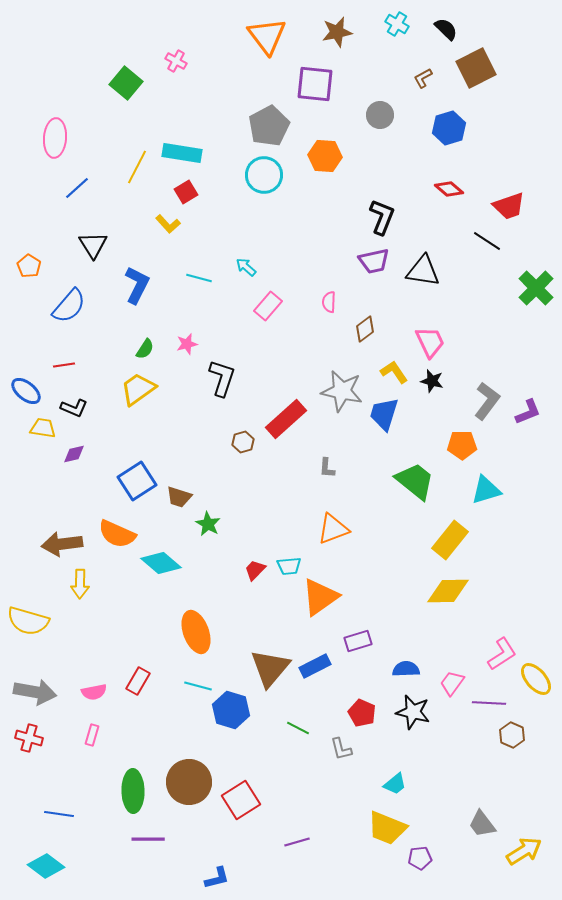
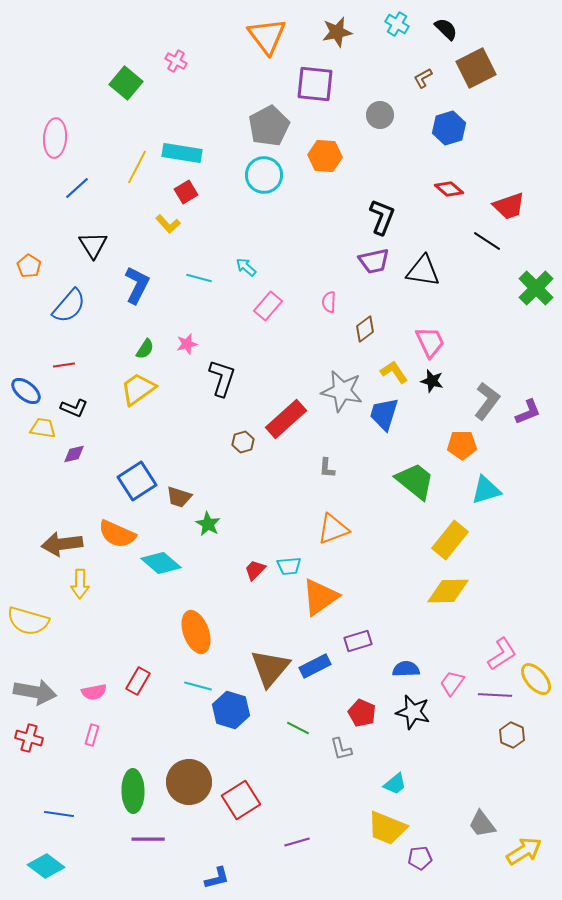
purple line at (489, 703): moved 6 px right, 8 px up
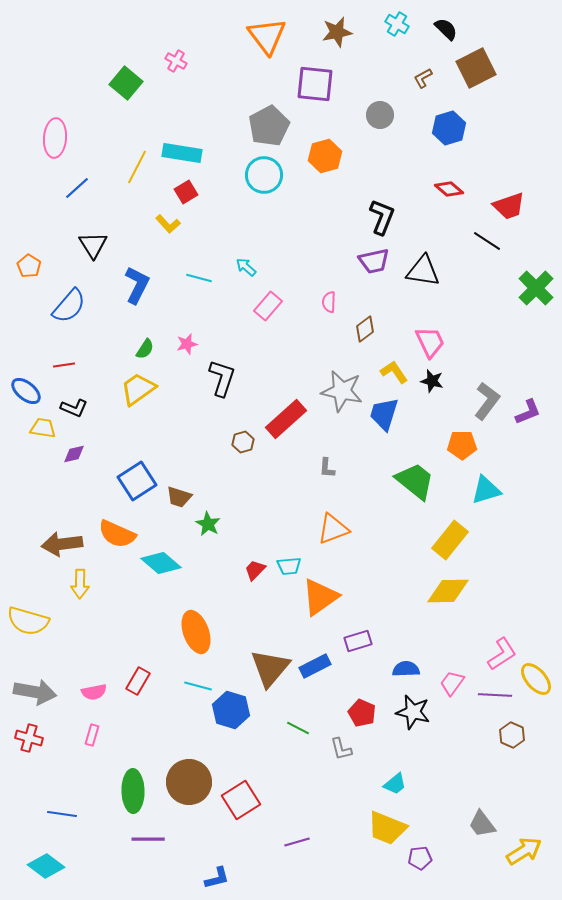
orange hexagon at (325, 156): rotated 20 degrees counterclockwise
blue line at (59, 814): moved 3 px right
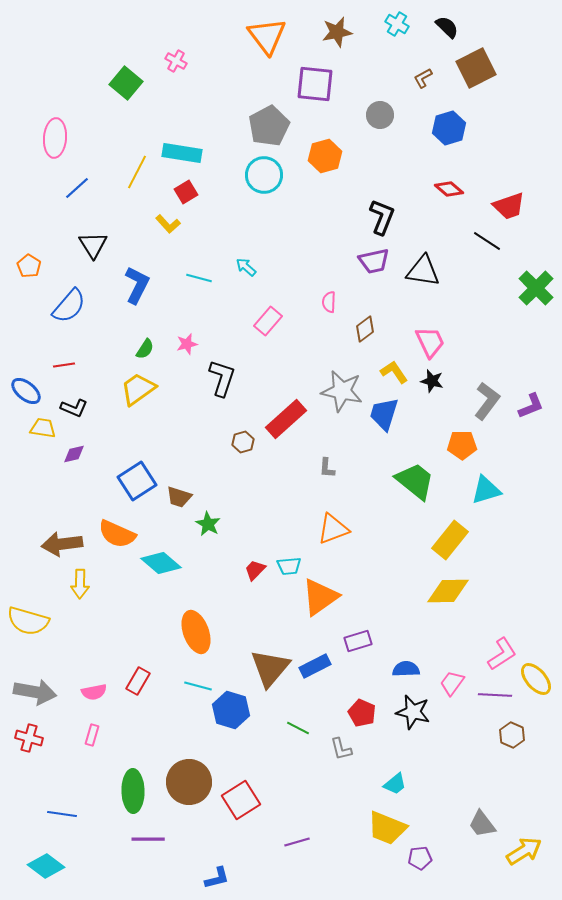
black semicircle at (446, 29): moved 1 px right, 2 px up
yellow line at (137, 167): moved 5 px down
pink rectangle at (268, 306): moved 15 px down
purple L-shape at (528, 412): moved 3 px right, 6 px up
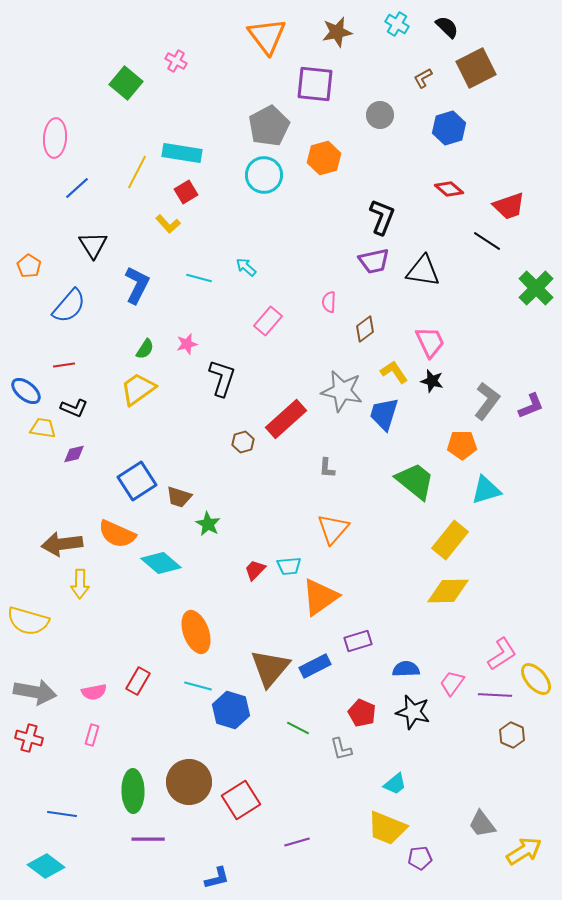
orange hexagon at (325, 156): moved 1 px left, 2 px down
orange triangle at (333, 529): rotated 28 degrees counterclockwise
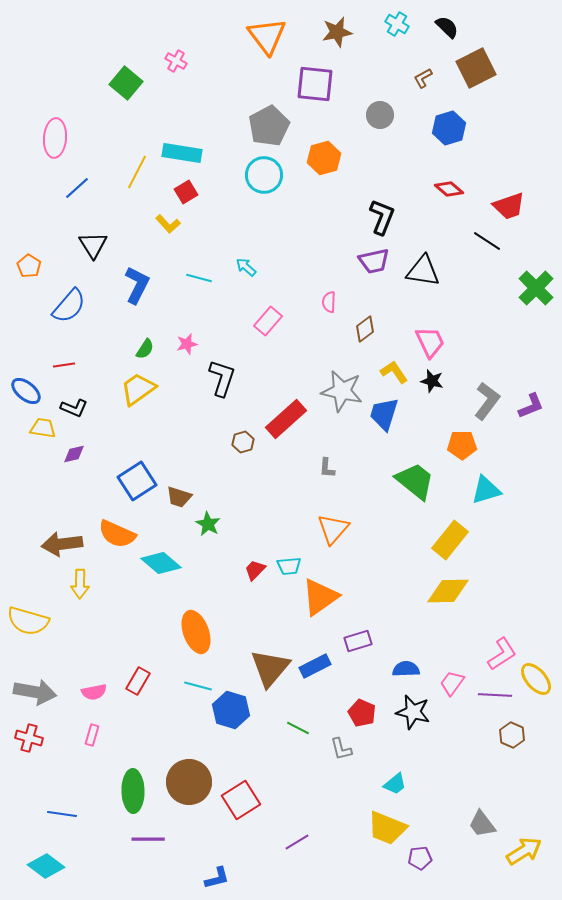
purple line at (297, 842): rotated 15 degrees counterclockwise
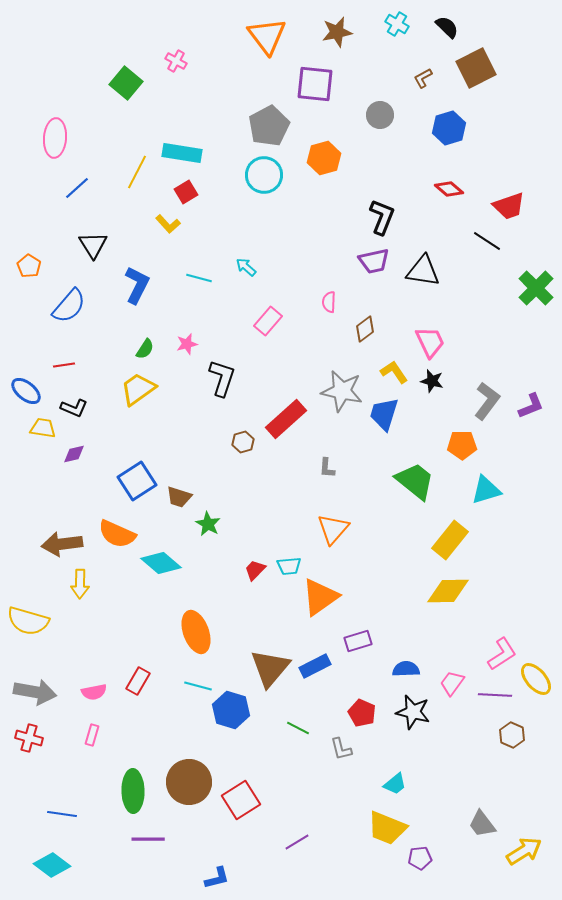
cyan diamond at (46, 866): moved 6 px right, 1 px up
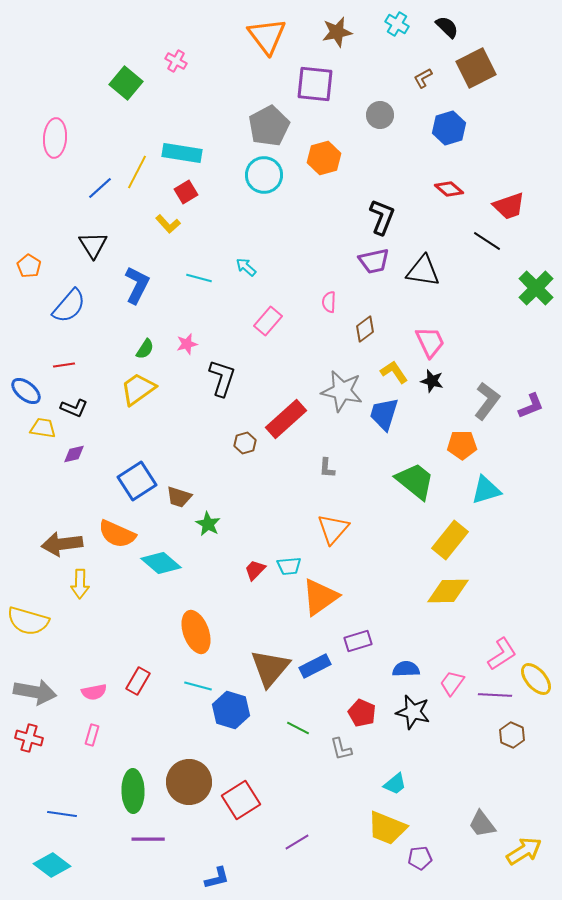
blue line at (77, 188): moved 23 px right
brown hexagon at (243, 442): moved 2 px right, 1 px down
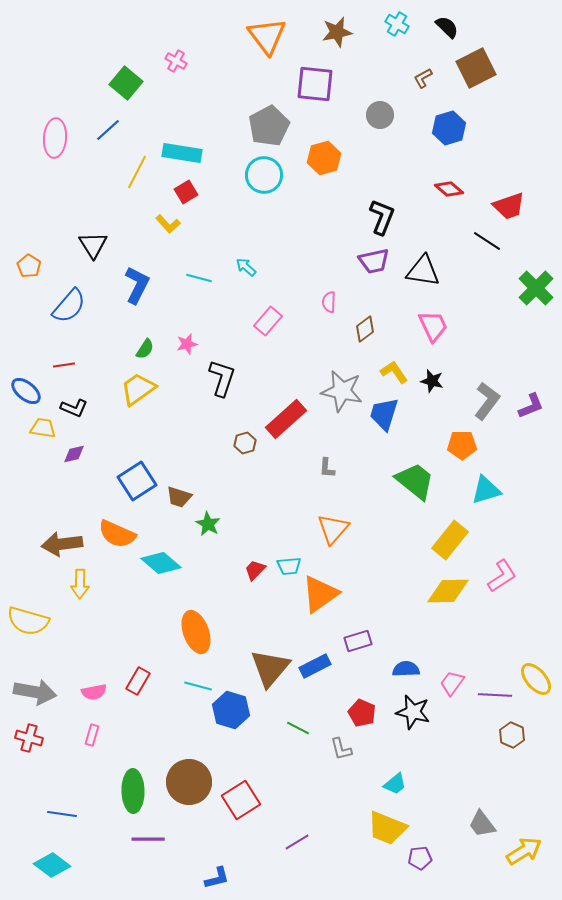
blue line at (100, 188): moved 8 px right, 58 px up
pink trapezoid at (430, 342): moved 3 px right, 16 px up
orange triangle at (320, 597): moved 3 px up
pink L-shape at (502, 654): moved 78 px up
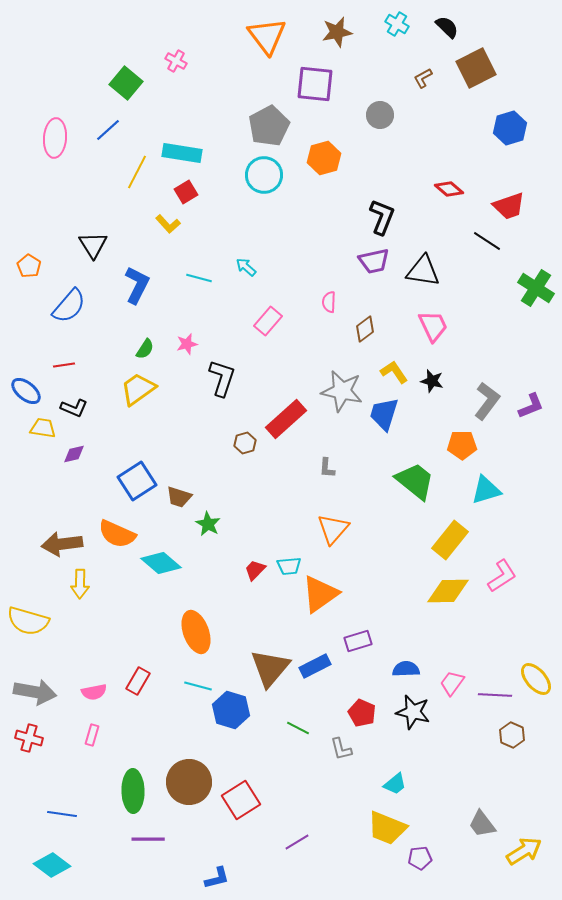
blue hexagon at (449, 128): moved 61 px right
green cross at (536, 288): rotated 12 degrees counterclockwise
